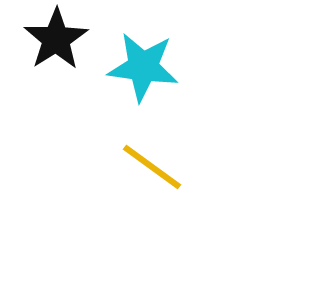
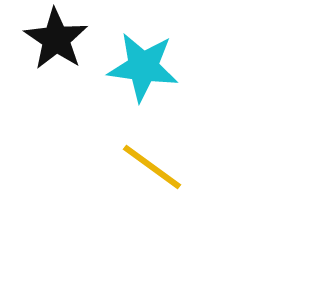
black star: rotated 6 degrees counterclockwise
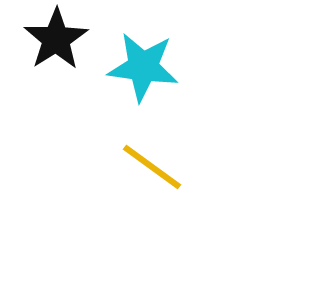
black star: rotated 6 degrees clockwise
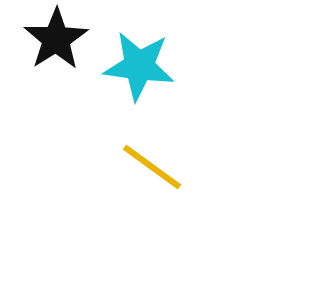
cyan star: moved 4 px left, 1 px up
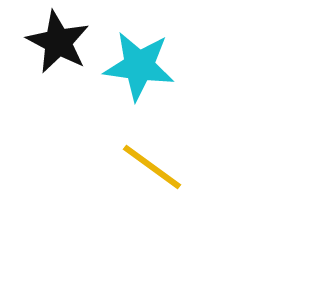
black star: moved 2 px right, 3 px down; rotated 12 degrees counterclockwise
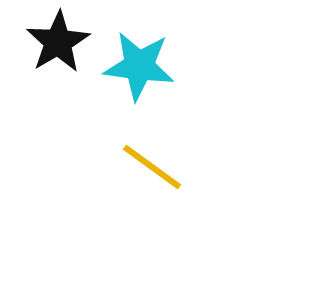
black star: rotated 14 degrees clockwise
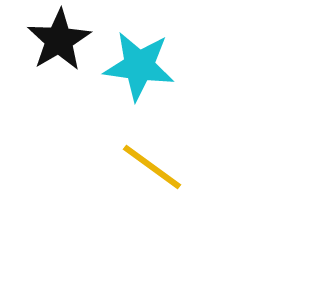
black star: moved 1 px right, 2 px up
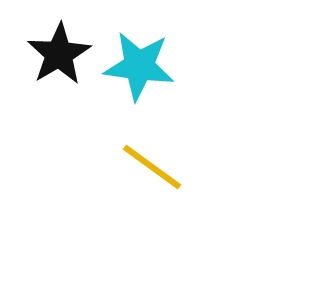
black star: moved 14 px down
